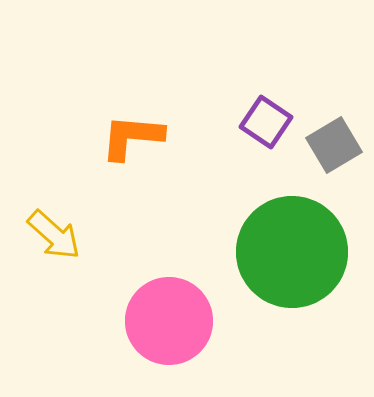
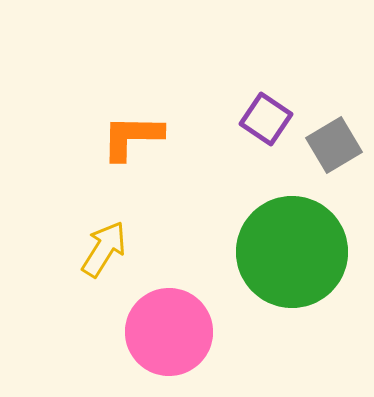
purple square: moved 3 px up
orange L-shape: rotated 4 degrees counterclockwise
yellow arrow: moved 50 px right, 14 px down; rotated 100 degrees counterclockwise
pink circle: moved 11 px down
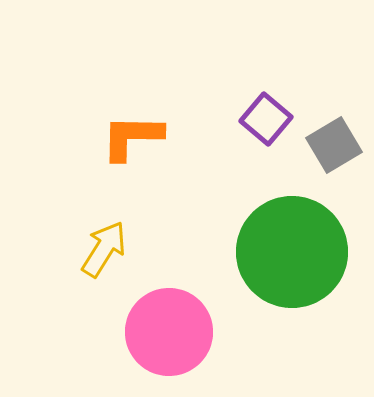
purple square: rotated 6 degrees clockwise
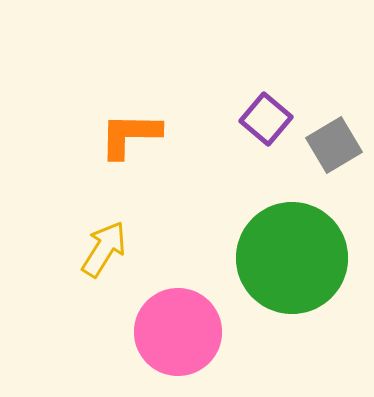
orange L-shape: moved 2 px left, 2 px up
green circle: moved 6 px down
pink circle: moved 9 px right
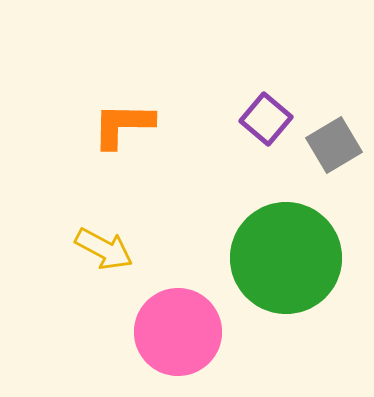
orange L-shape: moved 7 px left, 10 px up
yellow arrow: rotated 86 degrees clockwise
green circle: moved 6 px left
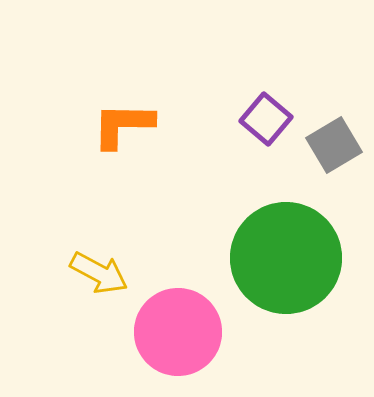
yellow arrow: moved 5 px left, 24 px down
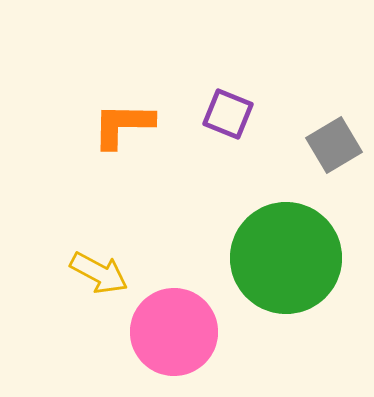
purple square: moved 38 px left, 5 px up; rotated 18 degrees counterclockwise
pink circle: moved 4 px left
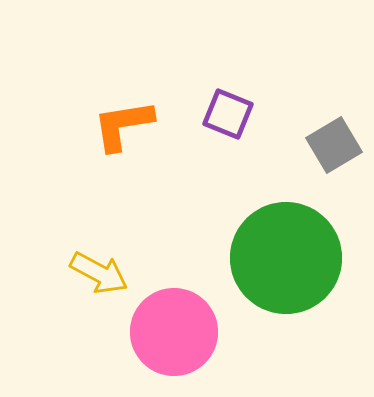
orange L-shape: rotated 10 degrees counterclockwise
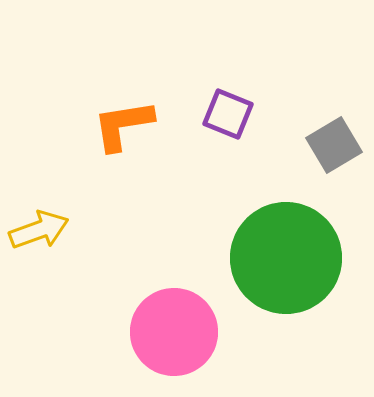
yellow arrow: moved 60 px left, 43 px up; rotated 48 degrees counterclockwise
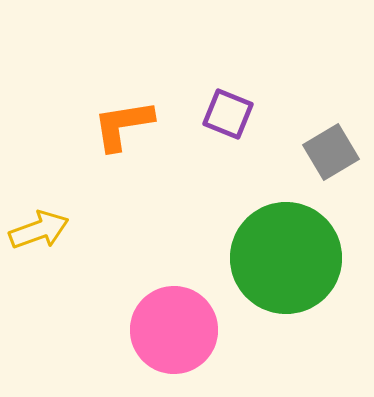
gray square: moved 3 px left, 7 px down
pink circle: moved 2 px up
